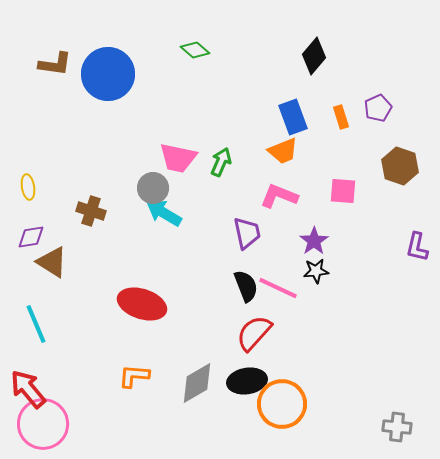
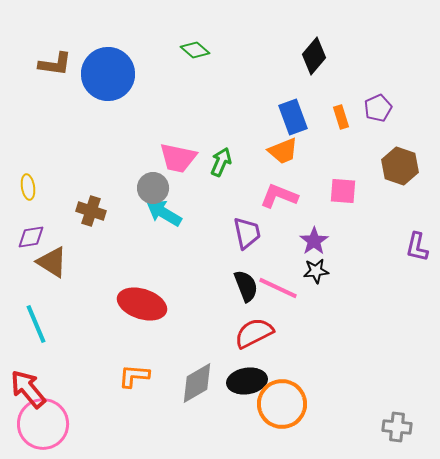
red semicircle: rotated 21 degrees clockwise
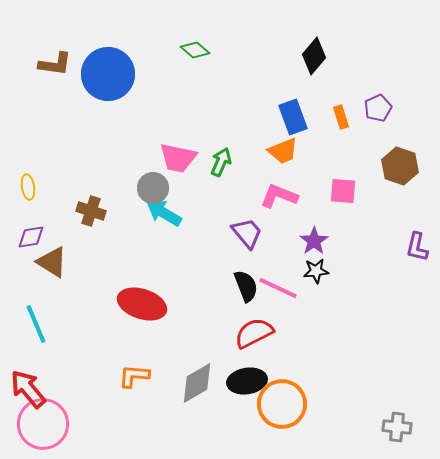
purple trapezoid: rotated 28 degrees counterclockwise
